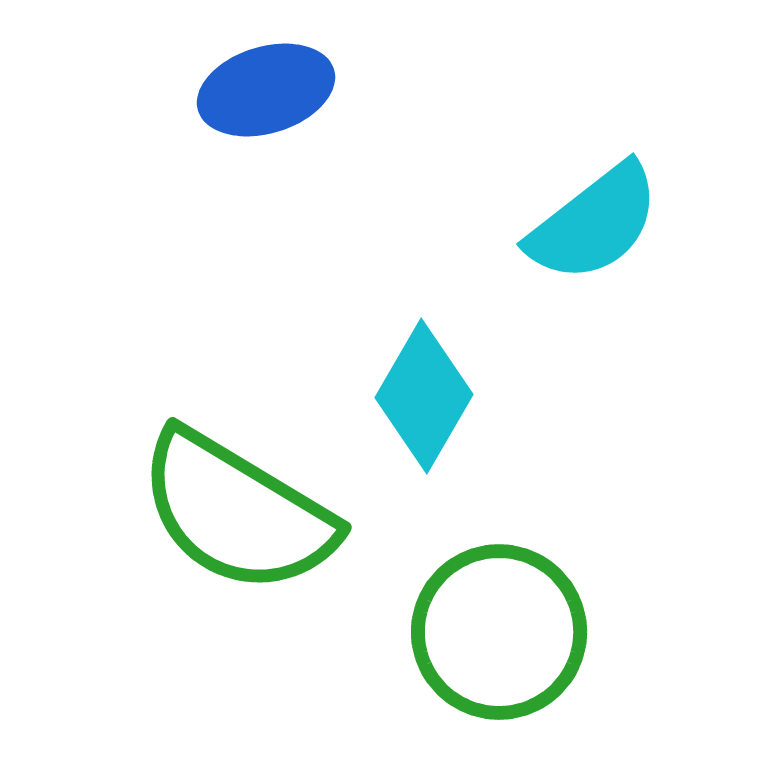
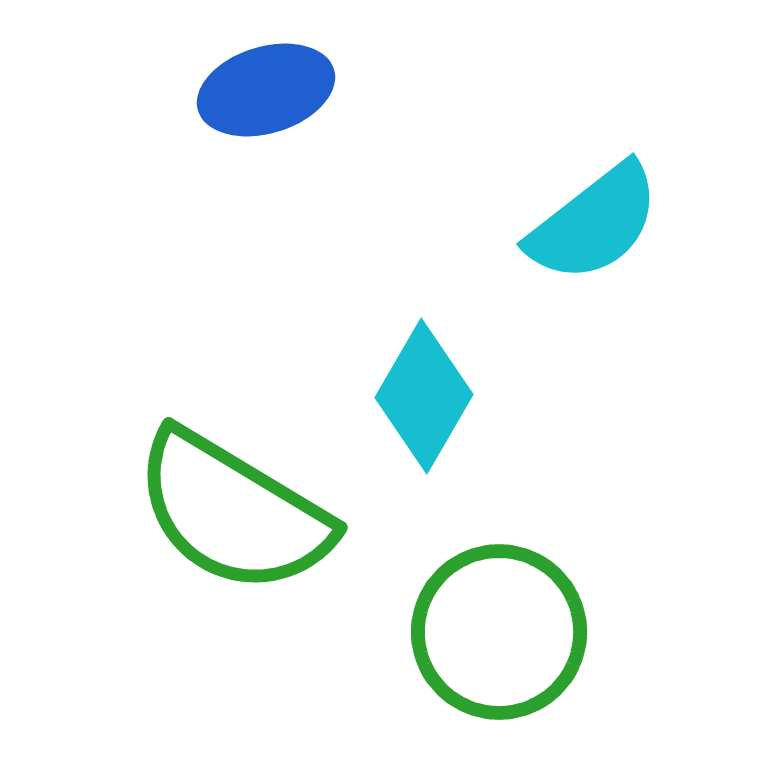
green semicircle: moved 4 px left
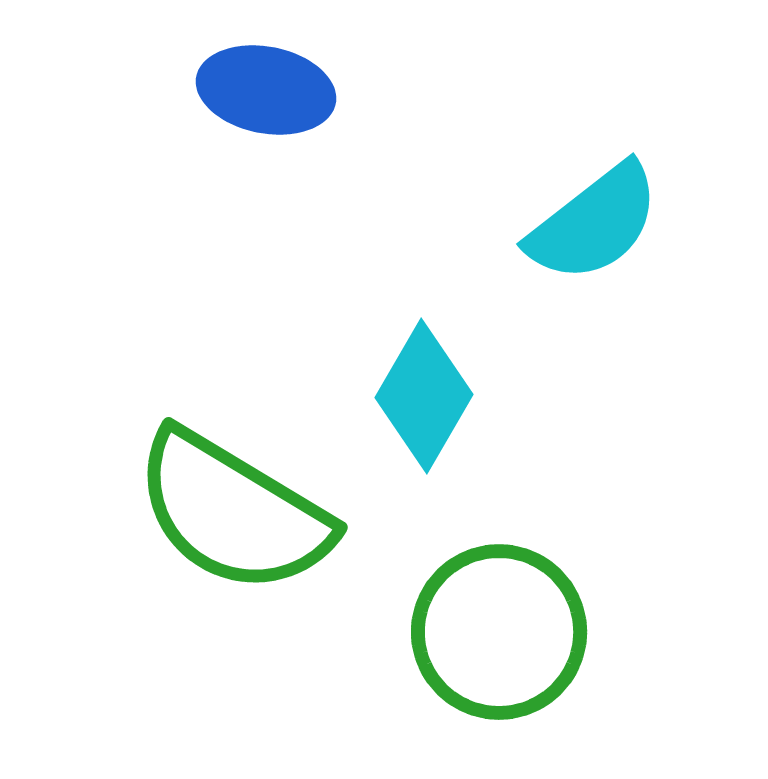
blue ellipse: rotated 28 degrees clockwise
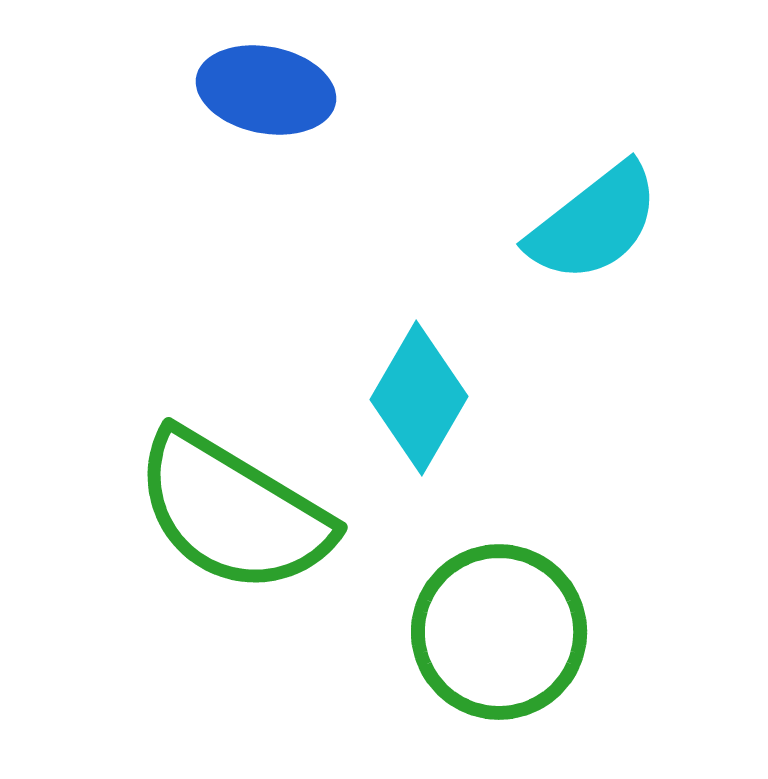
cyan diamond: moved 5 px left, 2 px down
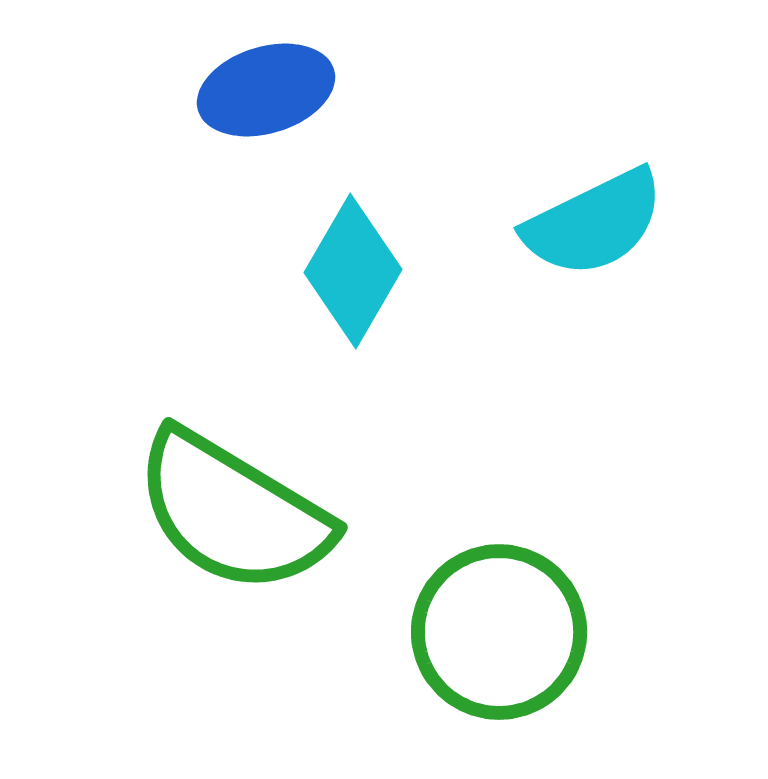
blue ellipse: rotated 28 degrees counterclockwise
cyan semicircle: rotated 12 degrees clockwise
cyan diamond: moved 66 px left, 127 px up
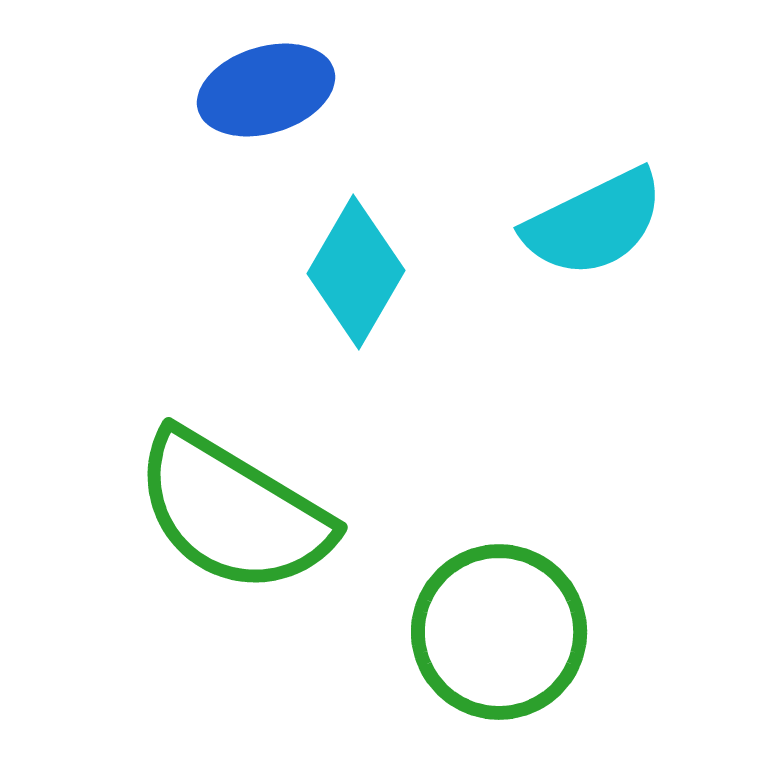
cyan diamond: moved 3 px right, 1 px down
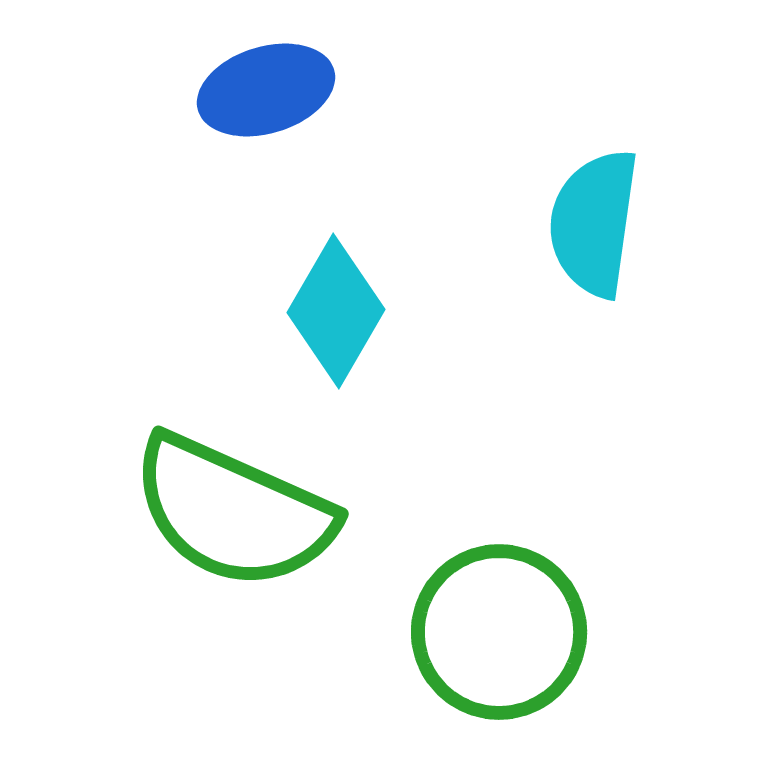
cyan semicircle: rotated 124 degrees clockwise
cyan diamond: moved 20 px left, 39 px down
green semicircle: rotated 7 degrees counterclockwise
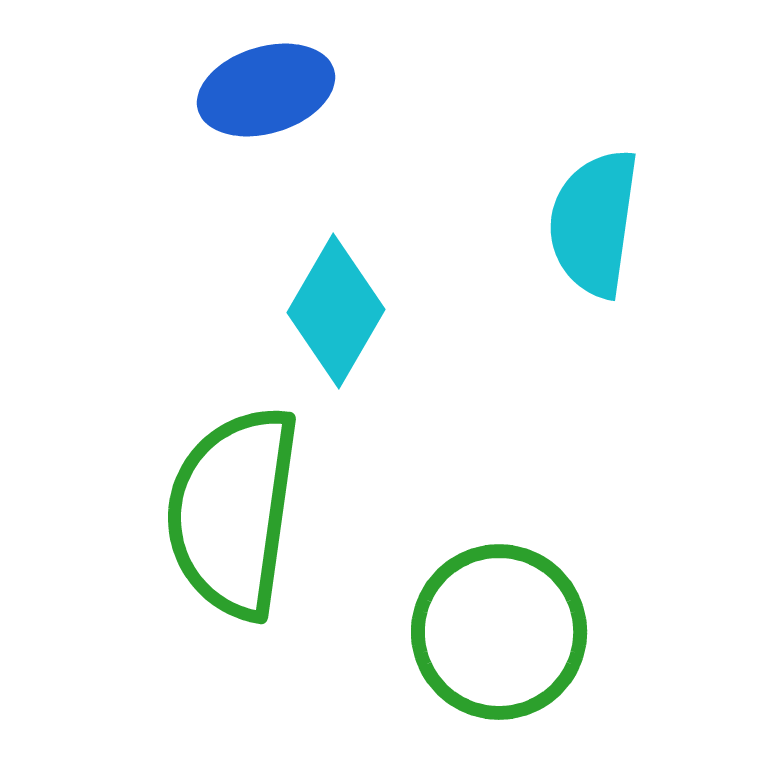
green semicircle: rotated 74 degrees clockwise
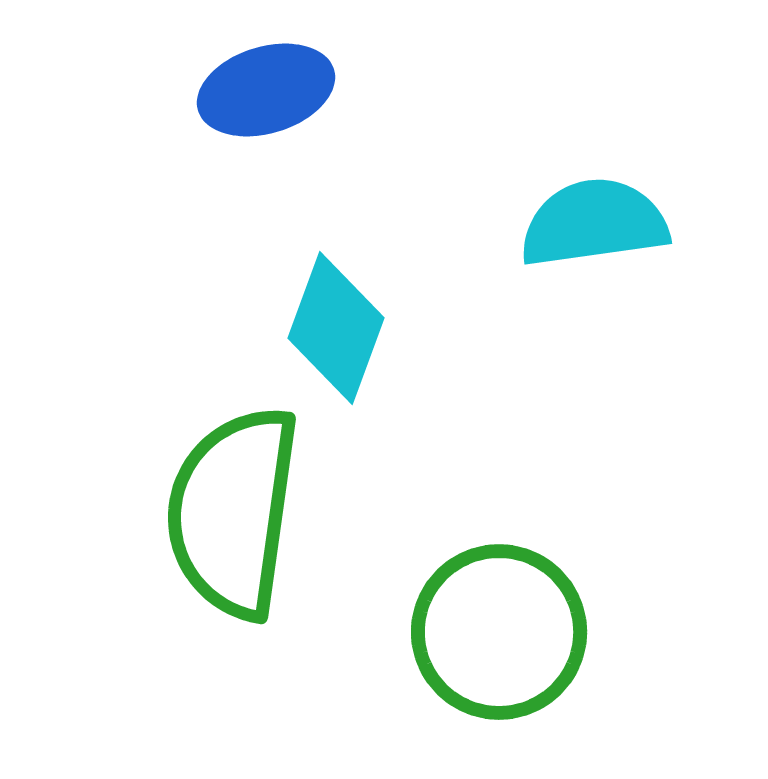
cyan semicircle: rotated 74 degrees clockwise
cyan diamond: moved 17 px down; rotated 10 degrees counterclockwise
